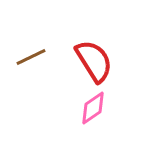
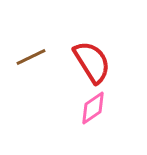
red semicircle: moved 2 px left, 1 px down
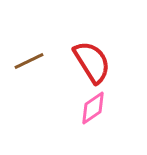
brown line: moved 2 px left, 4 px down
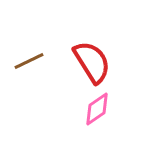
pink diamond: moved 4 px right, 1 px down
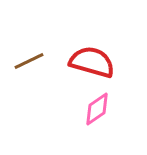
red semicircle: rotated 42 degrees counterclockwise
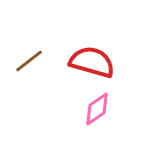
brown line: rotated 12 degrees counterclockwise
